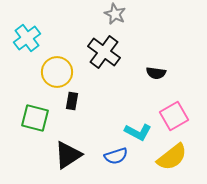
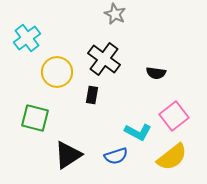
black cross: moved 7 px down
black rectangle: moved 20 px right, 6 px up
pink square: rotated 8 degrees counterclockwise
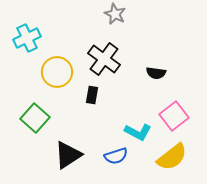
cyan cross: rotated 12 degrees clockwise
green square: rotated 28 degrees clockwise
